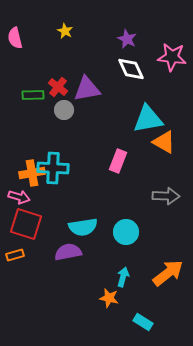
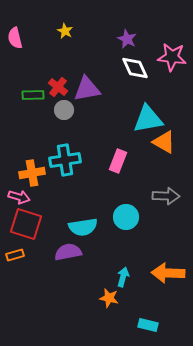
white diamond: moved 4 px right, 1 px up
cyan cross: moved 12 px right, 8 px up; rotated 12 degrees counterclockwise
cyan circle: moved 15 px up
orange arrow: rotated 140 degrees counterclockwise
cyan rectangle: moved 5 px right, 3 px down; rotated 18 degrees counterclockwise
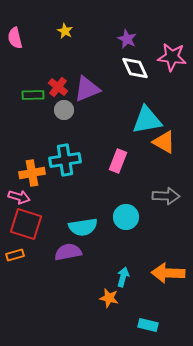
purple triangle: rotated 12 degrees counterclockwise
cyan triangle: moved 1 px left, 1 px down
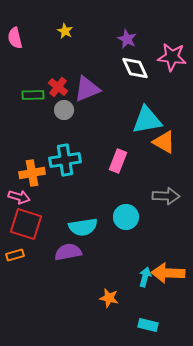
cyan arrow: moved 22 px right
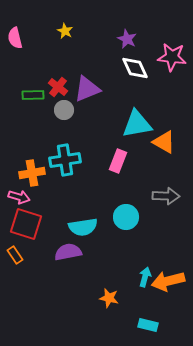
cyan triangle: moved 10 px left, 4 px down
orange rectangle: rotated 72 degrees clockwise
orange arrow: moved 8 px down; rotated 16 degrees counterclockwise
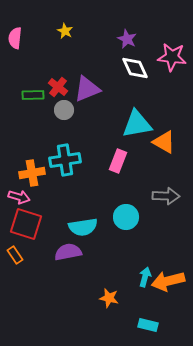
pink semicircle: rotated 20 degrees clockwise
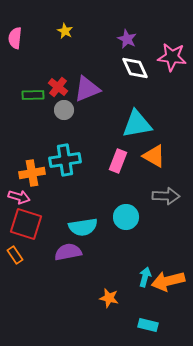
orange triangle: moved 10 px left, 14 px down
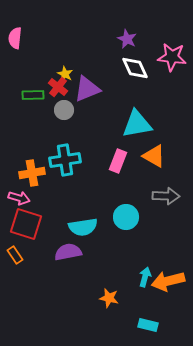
yellow star: moved 43 px down
pink arrow: moved 1 px down
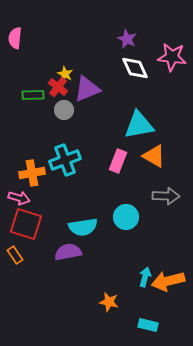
cyan triangle: moved 2 px right, 1 px down
cyan cross: rotated 12 degrees counterclockwise
orange star: moved 4 px down
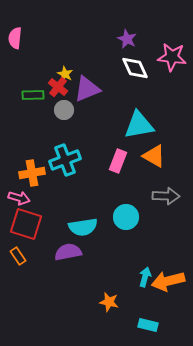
orange rectangle: moved 3 px right, 1 px down
